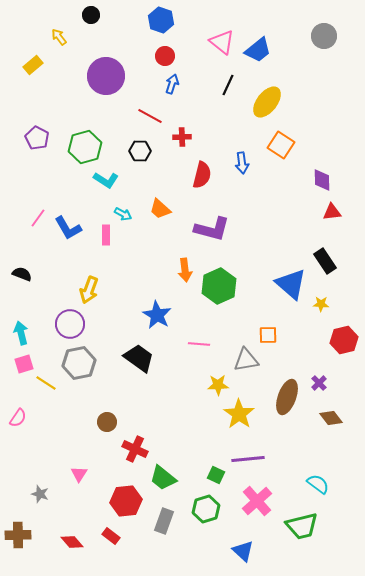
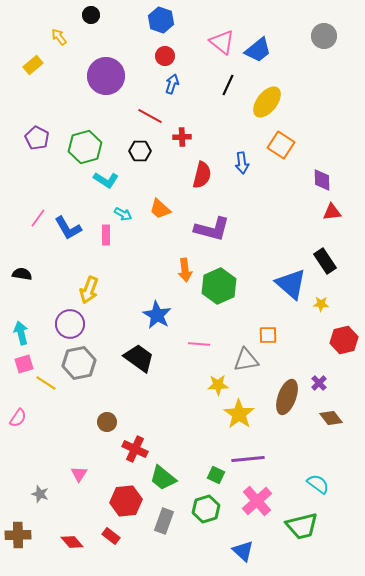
black semicircle at (22, 274): rotated 12 degrees counterclockwise
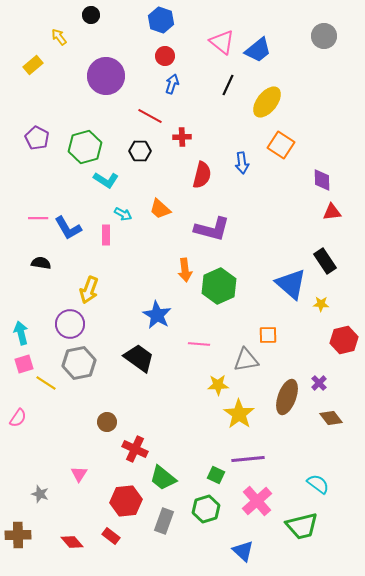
pink line at (38, 218): rotated 54 degrees clockwise
black semicircle at (22, 274): moved 19 px right, 11 px up
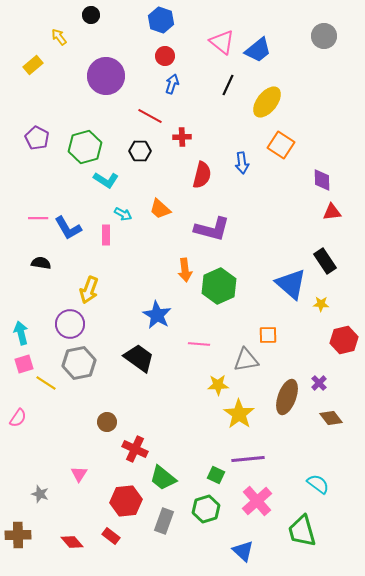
green trapezoid at (302, 526): moved 5 px down; rotated 88 degrees clockwise
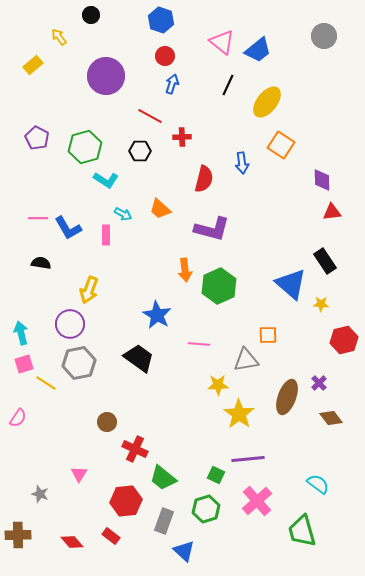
red semicircle at (202, 175): moved 2 px right, 4 px down
blue triangle at (243, 551): moved 59 px left
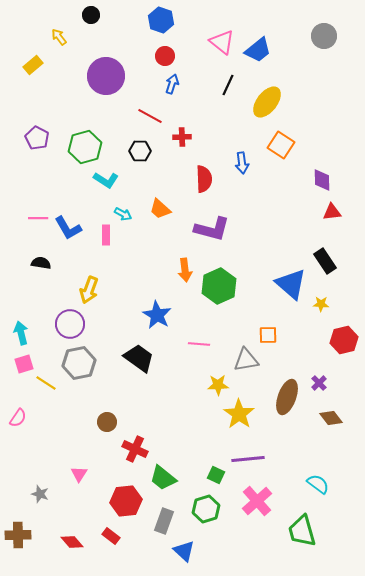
red semicircle at (204, 179): rotated 16 degrees counterclockwise
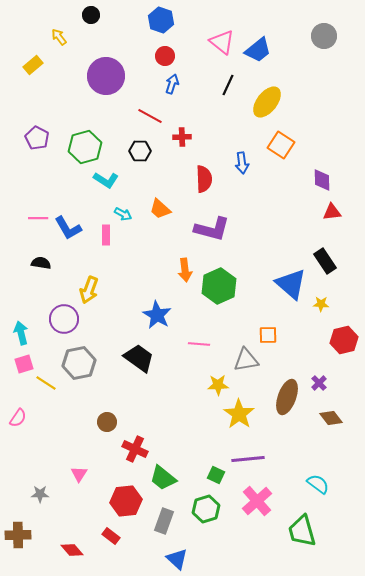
purple circle at (70, 324): moved 6 px left, 5 px up
gray star at (40, 494): rotated 18 degrees counterclockwise
red diamond at (72, 542): moved 8 px down
blue triangle at (184, 551): moved 7 px left, 8 px down
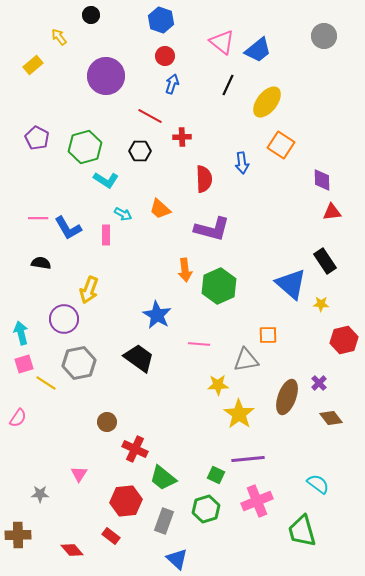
pink cross at (257, 501): rotated 20 degrees clockwise
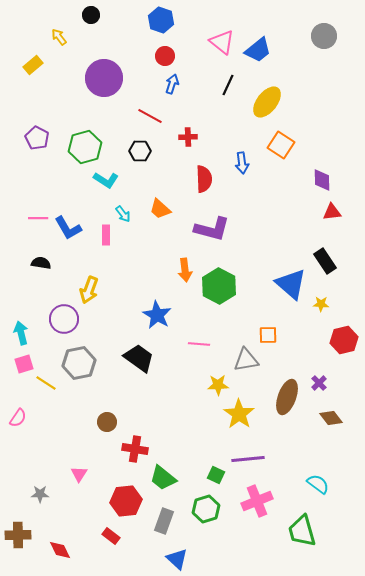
purple circle at (106, 76): moved 2 px left, 2 px down
red cross at (182, 137): moved 6 px right
cyan arrow at (123, 214): rotated 24 degrees clockwise
green hexagon at (219, 286): rotated 8 degrees counterclockwise
red cross at (135, 449): rotated 15 degrees counterclockwise
red diamond at (72, 550): moved 12 px left; rotated 15 degrees clockwise
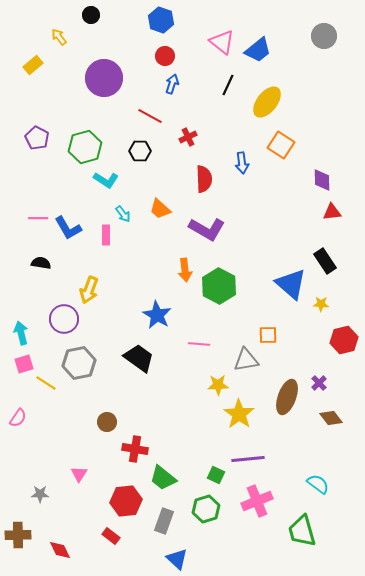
red cross at (188, 137): rotated 24 degrees counterclockwise
purple L-shape at (212, 229): moved 5 px left; rotated 15 degrees clockwise
